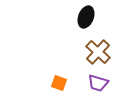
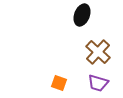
black ellipse: moved 4 px left, 2 px up
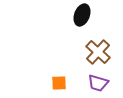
orange square: rotated 21 degrees counterclockwise
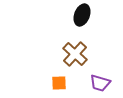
brown cross: moved 23 px left, 2 px down
purple trapezoid: moved 2 px right
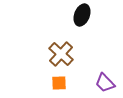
brown cross: moved 14 px left
purple trapezoid: moved 5 px right; rotated 30 degrees clockwise
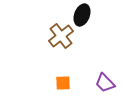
brown cross: moved 18 px up; rotated 10 degrees clockwise
orange square: moved 4 px right
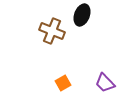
brown cross: moved 9 px left, 5 px up; rotated 30 degrees counterclockwise
orange square: rotated 28 degrees counterclockwise
